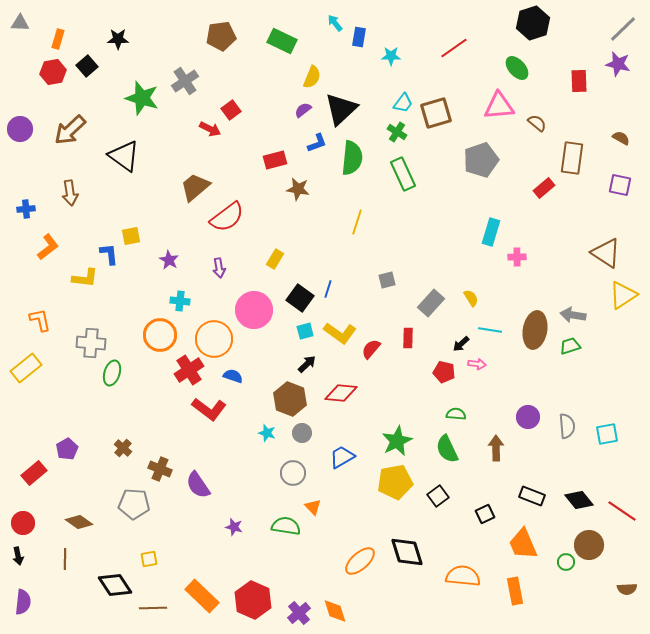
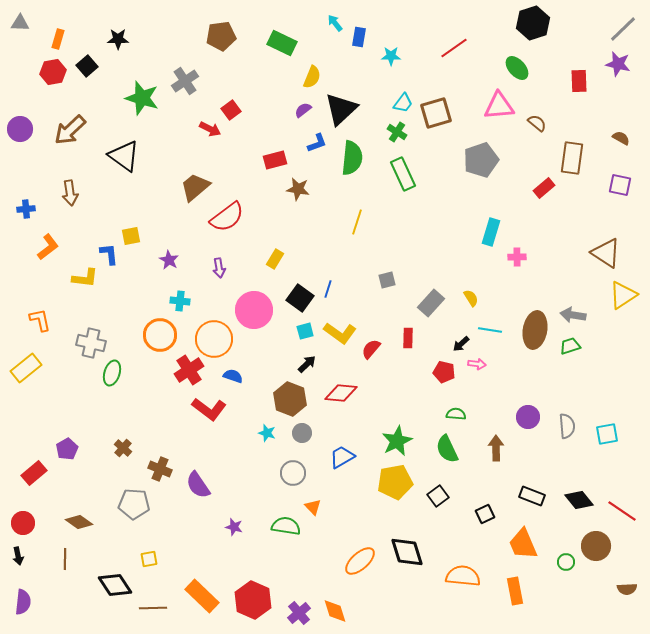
green rectangle at (282, 41): moved 2 px down
gray cross at (91, 343): rotated 8 degrees clockwise
brown circle at (589, 545): moved 7 px right, 1 px down
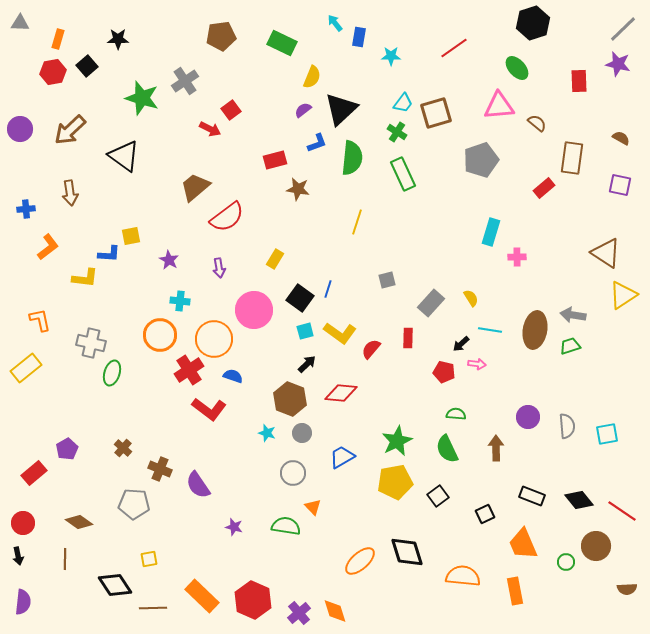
blue L-shape at (109, 254): rotated 100 degrees clockwise
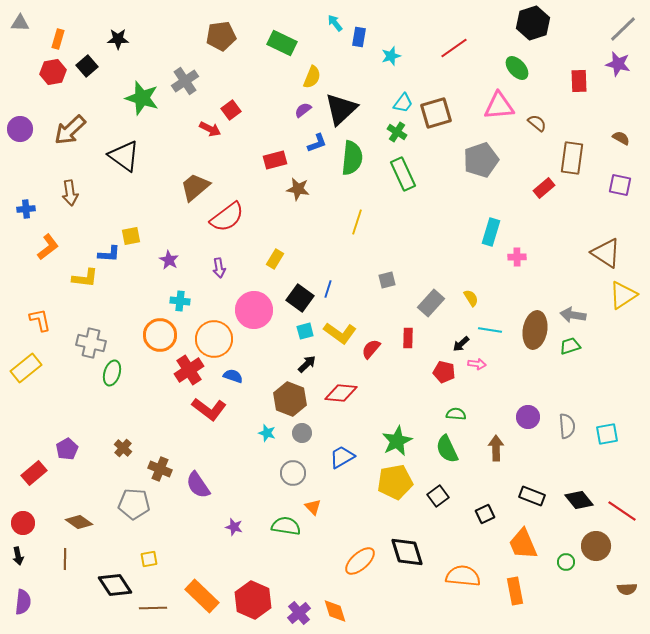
cyan star at (391, 56): rotated 18 degrees counterclockwise
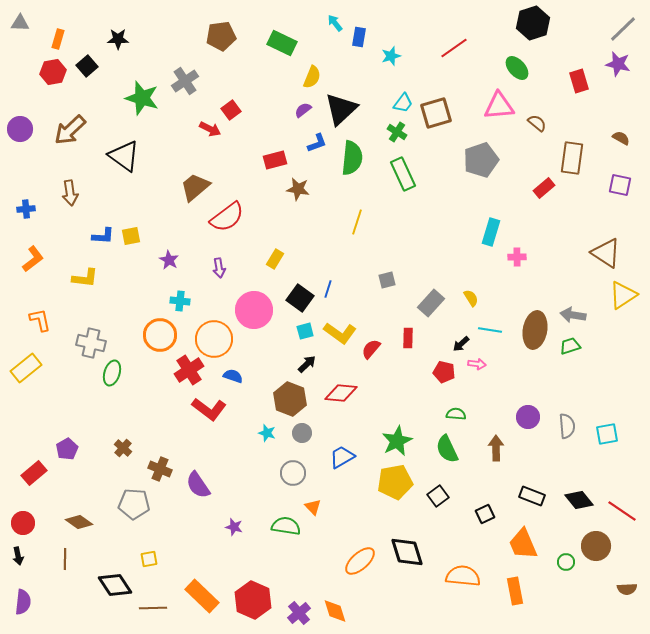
red rectangle at (579, 81): rotated 15 degrees counterclockwise
orange L-shape at (48, 247): moved 15 px left, 12 px down
blue L-shape at (109, 254): moved 6 px left, 18 px up
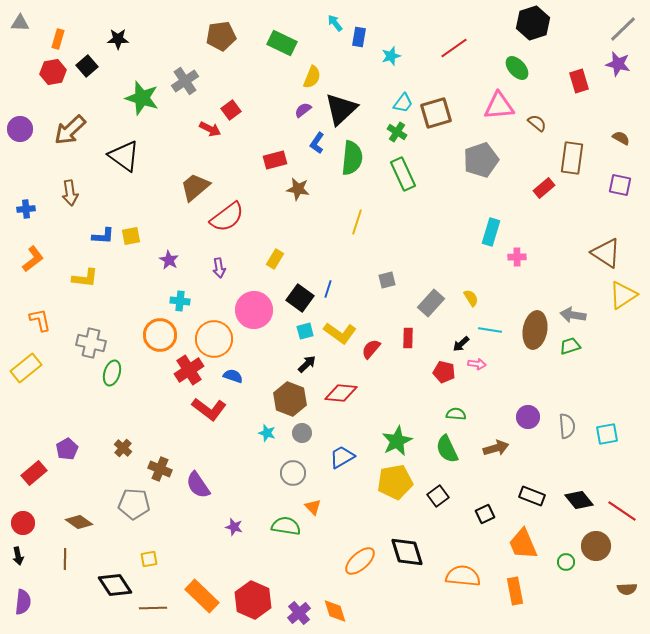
blue L-shape at (317, 143): rotated 145 degrees clockwise
brown arrow at (496, 448): rotated 75 degrees clockwise
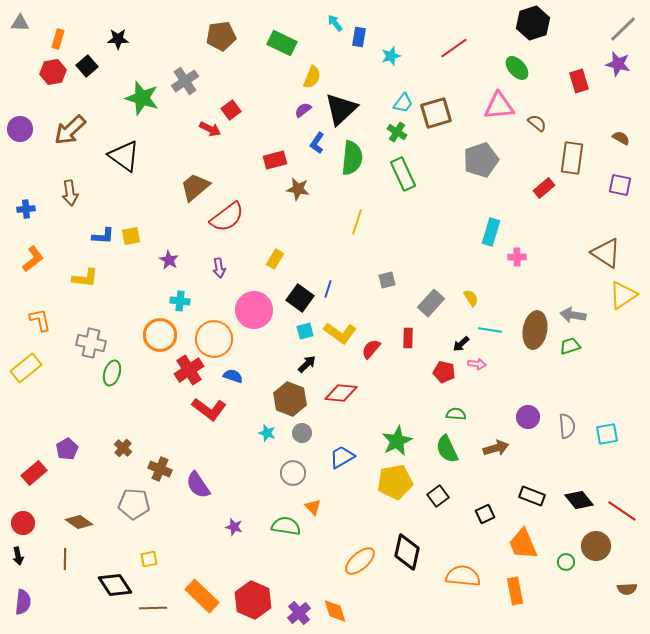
black diamond at (407, 552): rotated 30 degrees clockwise
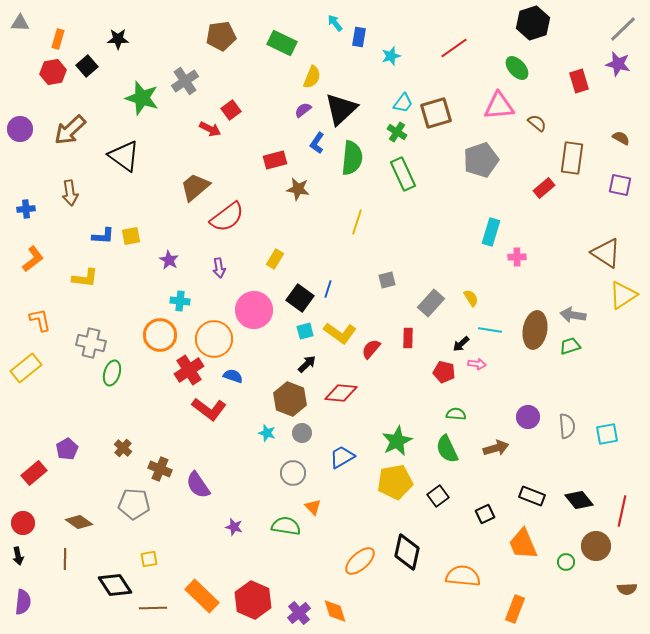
red line at (622, 511): rotated 68 degrees clockwise
orange rectangle at (515, 591): moved 18 px down; rotated 32 degrees clockwise
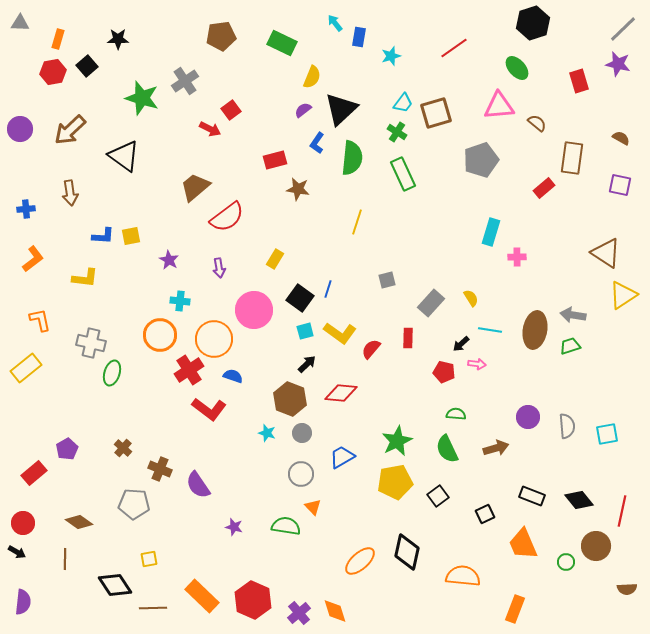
gray circle at (293, 473): moved 8 px right, 1 px down
black arrow at (18, 556): moved 1 px left, 4 px up; rotated 48 degrees counterclockwise
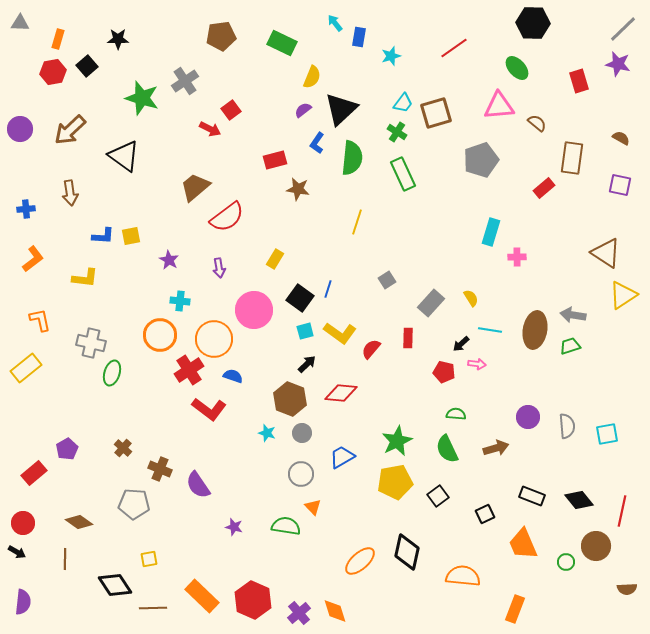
black hexagon at (533, 23): rotated 20 degrees clockwise
gray square at (387, 280): rotated 18 degrees counterclockwise
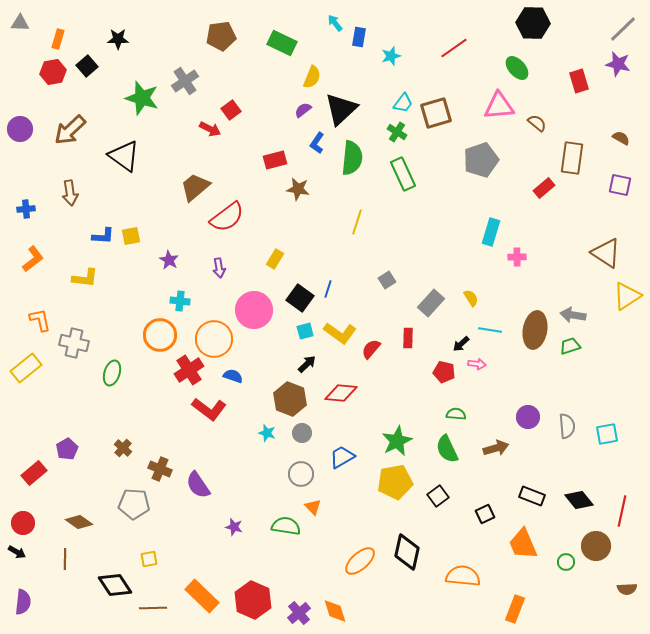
yellow triangle at (623, 295): moved 4 px right, 1 px down
gray cross at (91, 343): moved 17 px left
